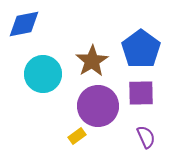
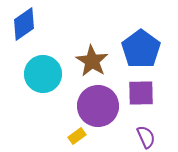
blue diamond: rotated 24 degrees counterclockwise
brown star: rotated 8 degrees counterclockwise
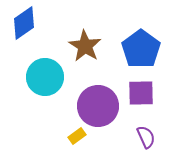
blue diamond: moved 1 px up
brown star: moved 7 px left, 15 px up
cyan circle: moved 2 px right, 3 px down
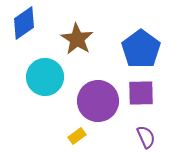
brown star: moved 8 px left, 7 px up
purple circle: moved 5 px up
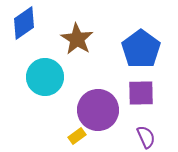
purple circle: moved 9 px down
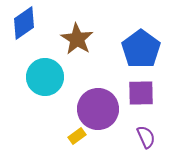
purple circle: moved 1 px up
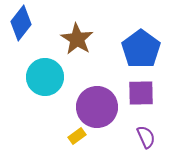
blue diamond: moved 3 px left; rotated 16 degrees counterclockwise
purple circle: moved 1 px left, 2 px up
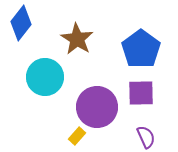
yellow rectangle: rotated 12 degrees counterclockwise
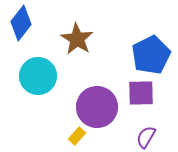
blue pentagon: moved 10 px right, 6 px down; rotated 9 degrees clockwise
cyan circle: moved 7 px left, 1 px up
purple semicircle: rotated 125 degrees counterclockwise
